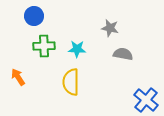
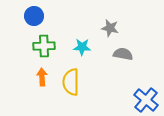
cyan star: moved 5 px right, 2 px up
orange arrow: moved 24 px right; rotated 30 degrees clockwise
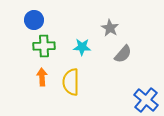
blue circle: moved 4 px down
gray star: rotated 18 degrees clockwise
gray semicircle: rotated 120 degrees clockwise
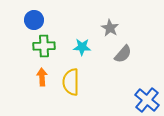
blue cross: moved 1 px right
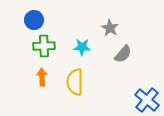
yellow semicircle: moved 4 px right
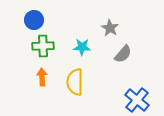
green cross: moved 1 px left
blue cross: moved 10 px left
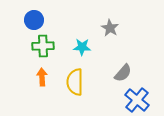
gray semicircle: moved 19 px down
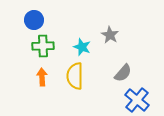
gray star: moved 7 px down
cyan star: rotated 18 degrees clockwise
yellow semicircle: moved 6 px up
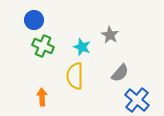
green cross: rotated 25 degrees clockwise
gray semicircle: moved 3 px left
orange arrow: moved 20 px down
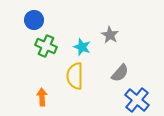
green cross: moved 3 px right
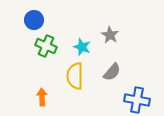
gray semicircle: moved 8 px left, 1 px up
blue cross: rotated 30 degrees counterclockwise
